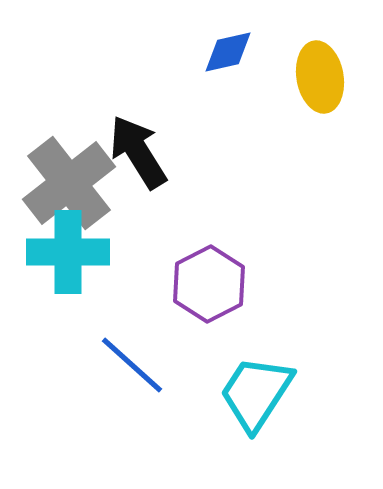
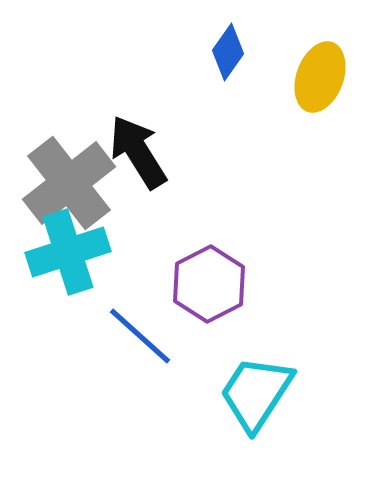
blue diamond: rotated 42 degrees counterclockwise
yellow ellipse: rotated 30 degrees clockwise
cyan cross: rotated 18 degrees counterclockwise
blue line: moved 8 px right, 29 px up
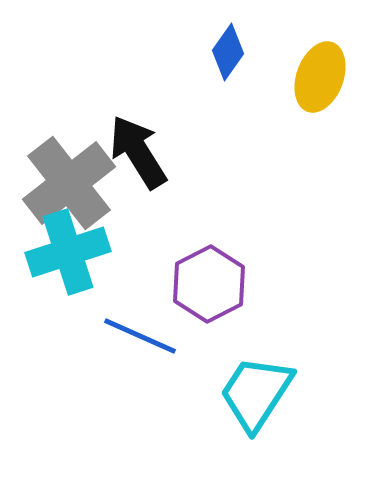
blue line: rotated 18 degrees counterclockwise
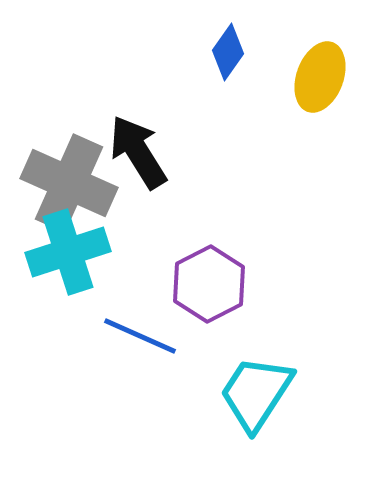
gray cross: rotated 28 degrees counterclockwise
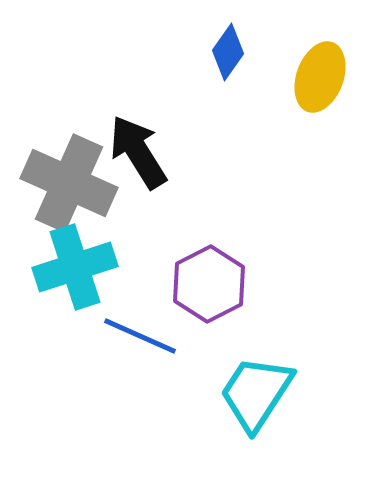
cyan cross: moved 7 px right, 15 px down
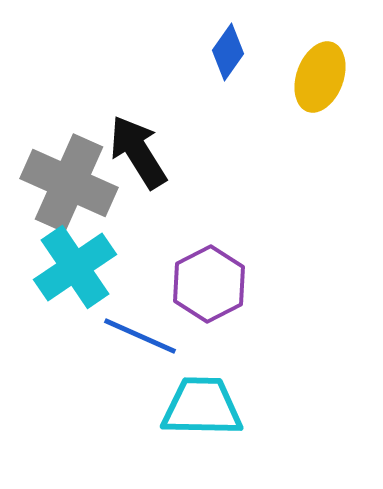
cyan cross: rotated 16 degrees counterclockwise
cyan trapezoid: moved 54 px left, 14 px down; rotated 58 degrees clockwise
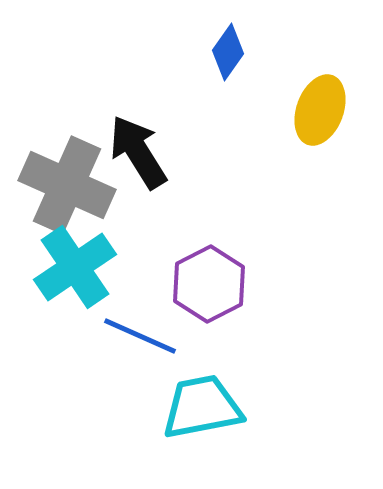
yellow ellipse: moved 33 px down
gray cross: moved 2 px left, 2 px down
cyan trapezoid: rotated 12 degrees counterclockwise
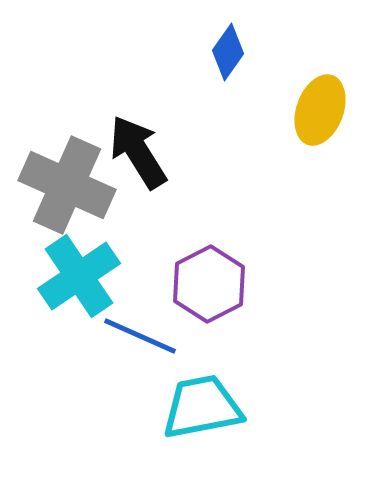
cyan cross: moved 4 px right, 9 px down
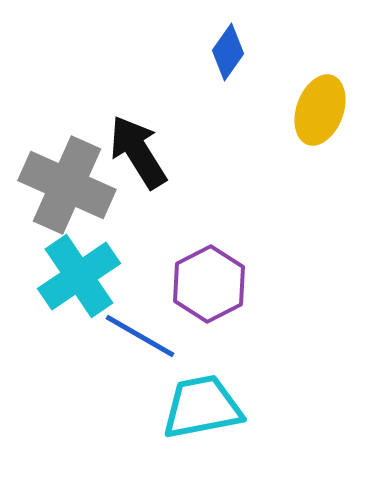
blue line: rotated 6 degrees clockwise
